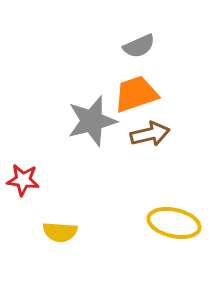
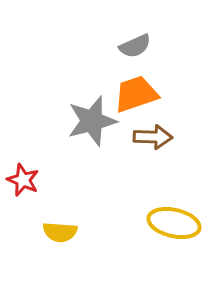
gray semicircle: moved 4 px left
brown arrow: moved 3 px right, 3 px down; rotated 15 degrees clockwise
red star: rotated 16 degrees clockwise
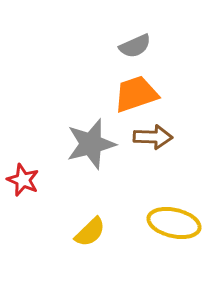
gray star: moved 1 px left, 23 px down
yellow semicircle: moved 30 px right; rotated 48 degrees counterclockwise
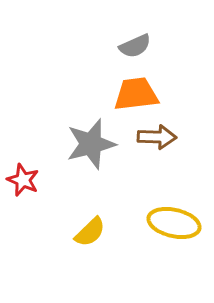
orange trapezoid: rotated 12 degrees clockwise
brown arrow: moved 4 px right
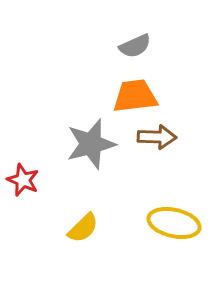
orange trapezoid: moved 1 px left, 2 px down
yellow semicircle: moved 7 px left, 4 px up
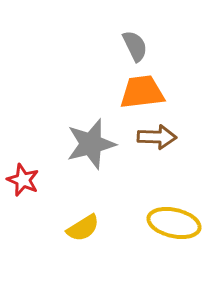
gray semicircle: rotated 92 degrees counterclockwise
orange trapezoid: moved 7 px right, 4 px up
yellow semicircle: rotated 12 degrees clockwise
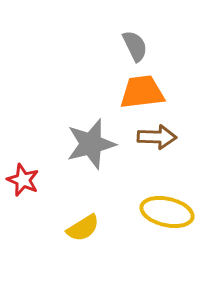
yellow ellipse: moved 7 px left, 11 px up
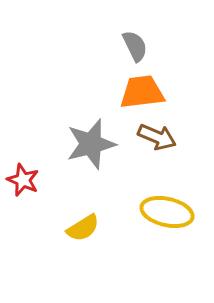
brown arrow: rotated 21 degrees clockwise
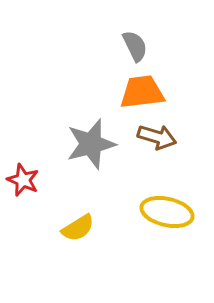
brown arrow: rotated 6 degrees counterclockwise
yellow semicircle: moved 5 px left
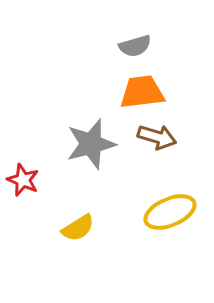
gray semicircle: rotated 100 degrees clockwise
yellow ellipse: moved 3 px right; rotated 36 degrees counterclockwise
